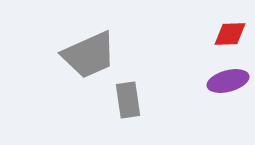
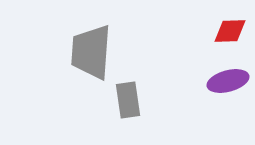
red diamond: moved 3 px up
gray trapezoid: moved 2 px right, 3 px up; rotated 118 degrees clockwise
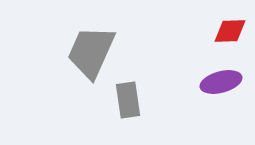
gray trapezoid: rotated 20 degrees clockwise
purple ellipse: moved 7 px left, 1 px down
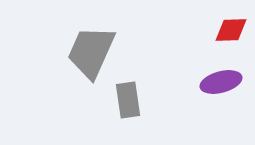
red diamond: moved 1 px right, 1 px up
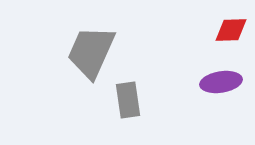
purple ellipse: rotated 6 degrees clockwise
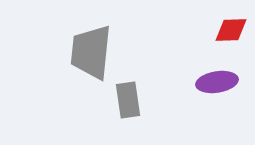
gray trapezoid: rotated 18 degrees counterclockwise
purple ellipse: moved 4 px left
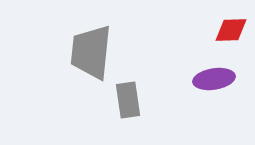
purple ellipse: moved 3 px left, 3 px up
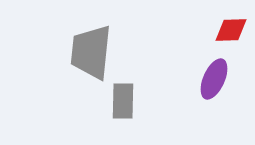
purple ellipse: rotated 57 degrees counterclockwise
gray rectangle: moved 5 px left, 1 px down; rotated 9 degrees clockwise
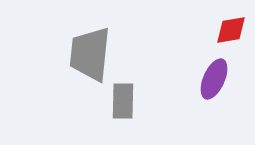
red diamond: rotated 8 degrees counterclockwise
gray trapezoid: moved 1 px left, 2 px down
